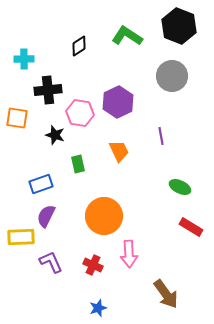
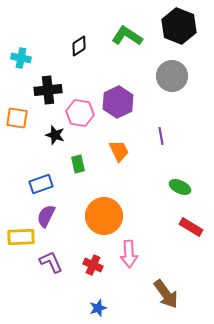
cyan cross: moved 3 px left, 1 px up; rotated 12 degrees clockwise
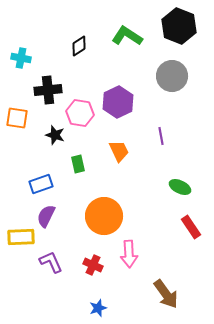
red rectangle: rotated 25 degrees clockwise
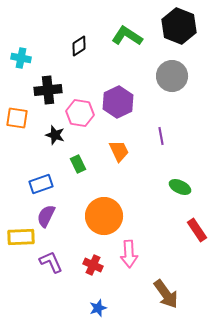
green rectangle: rotated 12 degrees counterclockwise
red rectangle: moved 6 px right, 3 px down
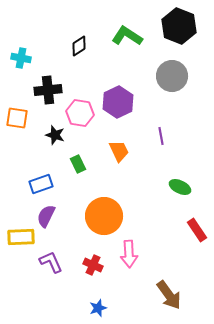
brown arrow: moved 3 px right, 1 px down
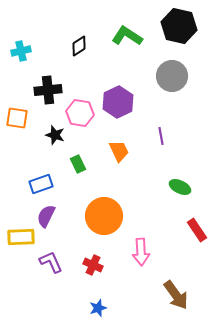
black hexagon: rotated 8 degrees counterclockwise
cyan cross: moved 7 px up; rotated 24 degrees counterclockwise
pink arrow: moved 12 px right, 2 px up
brown arrow: moved 7 px right
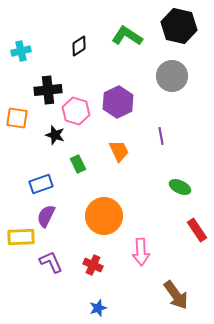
pink hexagon: moved 4 px left, 2 px up; rotated 8 degrees clockwise
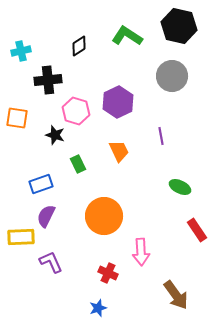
black cross: moved 10 px up
red cross: moved 15 px right, 8 px down
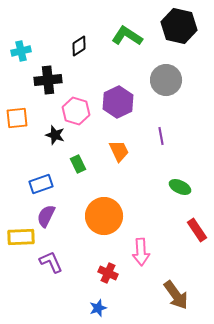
gray circle: moved 6 px left, 4 px down
orange square: rotated 15 degrees counterclockwise
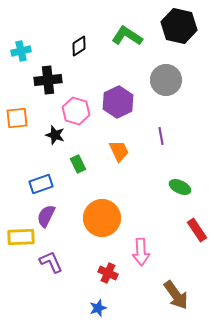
orange circle: moved 2 px left, 2 px down
